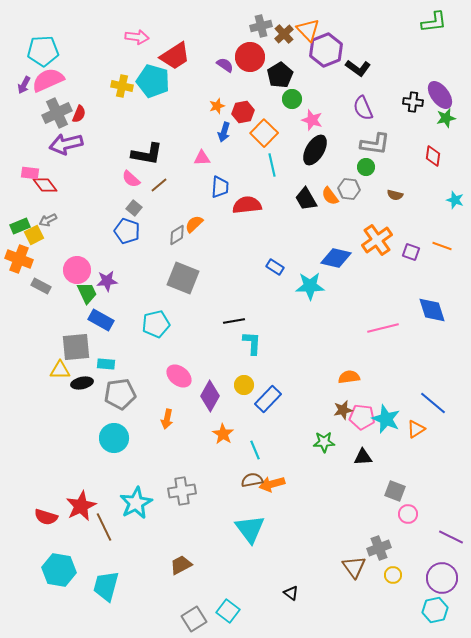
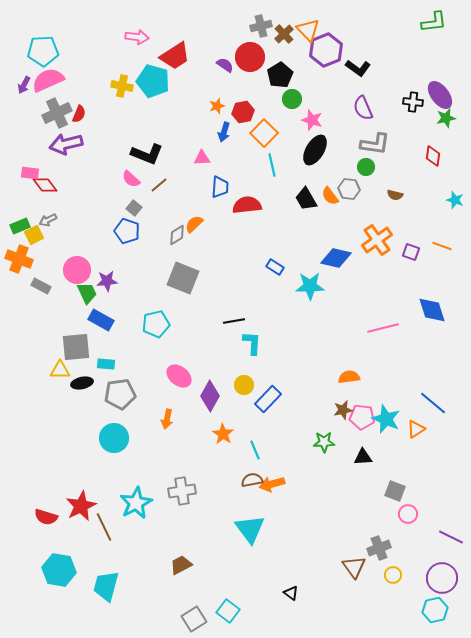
black L-shape at (147, 154): rotated 12 degrees clockwise
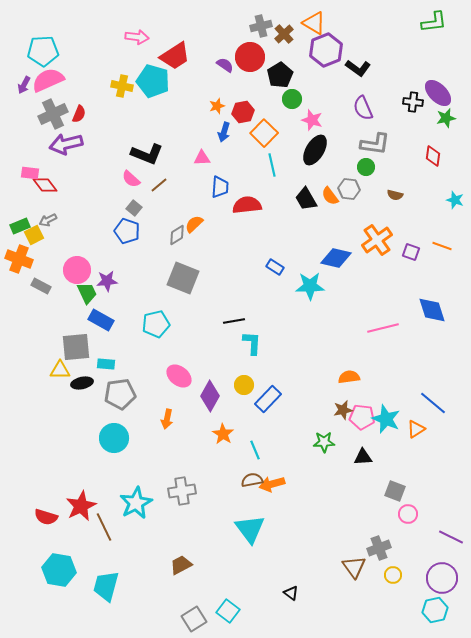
orange triangle at (308, 30): moved 6 px right, 7 px up; rotated 15 degrees counterclockwise
purple ellipse at (440, 95): moved 2 px left, 2 px up; rotated 8 degrees counterclockwise
gray cross at (57, 113): moved 4 px left, 1 px down
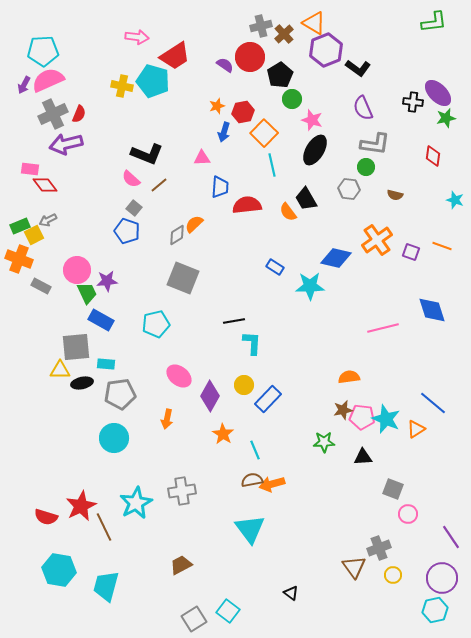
pink rectangle at (30, 173): moved 4 px up
orange semicircle at (330, 196): moved 42 px left, 16 px down
gray square at (395, 491): moved 2 px left, 2 px up
purple line at (451, 537): rotated 30 degrees clockwise
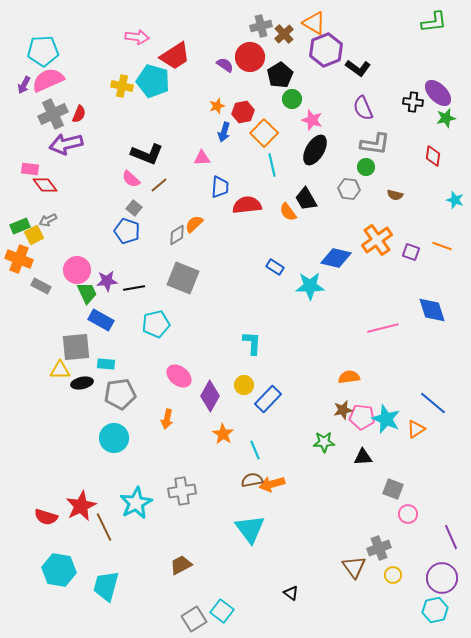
black line at (234, 321): moved 100 px left, 33 px up
purple line at (451, 537): rotated 10 degrees clockwise
cyan square at (228, 611): moved 6 px left
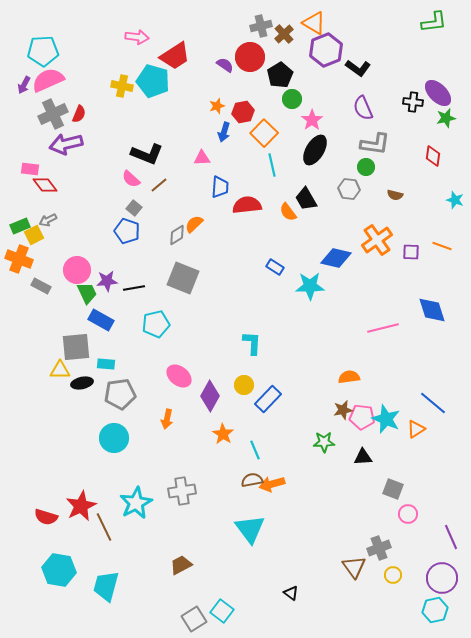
pink star at (312, 120): rotated 20 degrees clockwise
purple square at (411, 252): rotated 18 degrees counterclockwise
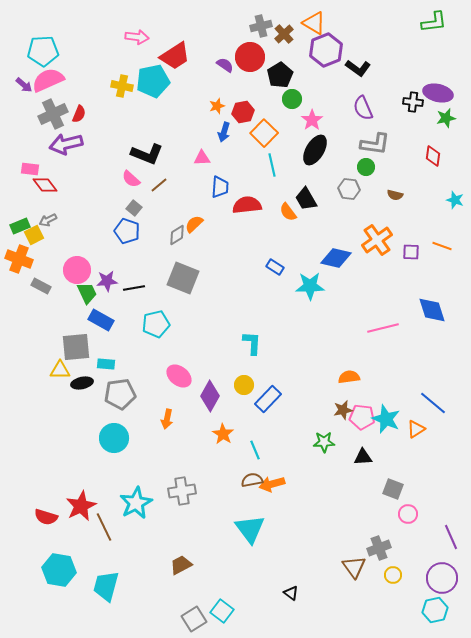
cyan pentagon at (153, 81): rotated 28 degrees counterclockwise
purple arrow at (24, 85): rotated 78 degrees counterclockwise
purple ellipse at (438, 93): rotated 32 degrees counterclockwise
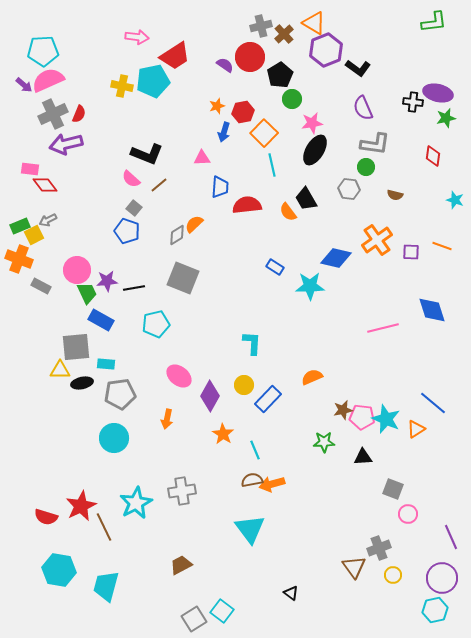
pink star at (312, 120): moved 3 px down; rotated 25 degrees clockwise
orange semicircle at (349, 377): moved 37 px left; rotated 15 degrees counterclockwise
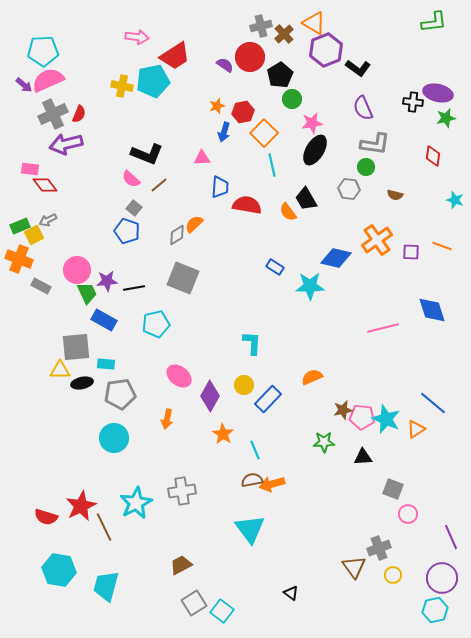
red semicircle at (247, 205): rotated 16 degrees clockwise
blue rectangle at (101, 320): moved 3 px right
gray square at (194, 619): moved 16 px up
